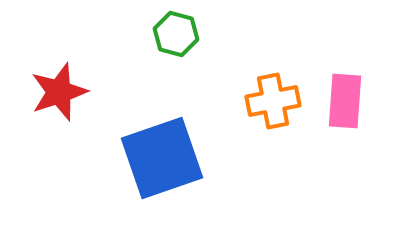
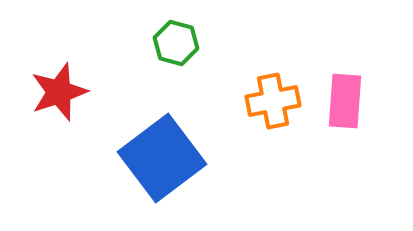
green hexagon: moved 9 px down
blue square: rotated 18 degrees counterclockwise
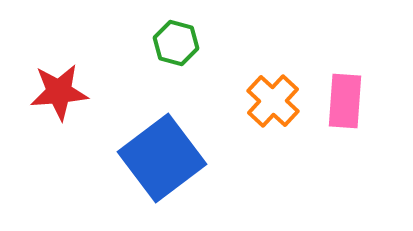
red star: rotated 14 degrees clockwise
orange cross: rotated 36 degrees counterclockwise
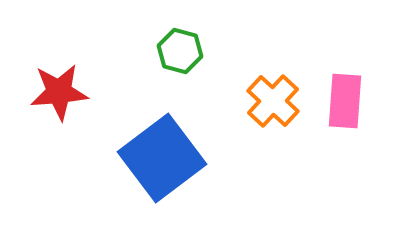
green hexagon: moved 4 px right, 8 px down
